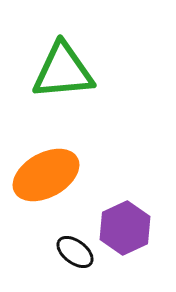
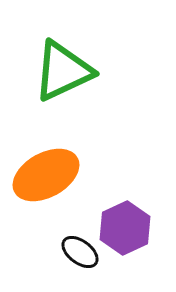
green triangle: rotated 20 degrees counterclockwise
black ellipse: moved 5 px right
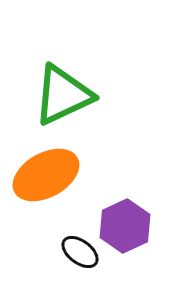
green triangle: moved 24 px down
purple hexagon: moved 2 px up
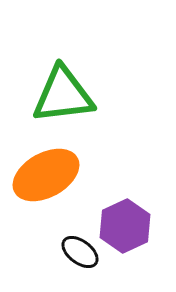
green triangle: rotated 18 degrees clockwise
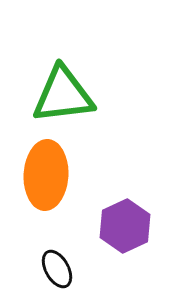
orange ellipse: rotated 58 degrees counterclockwise
black ellipse: moved 23 px left, 17 px down; rotated 24 degrees clockwise
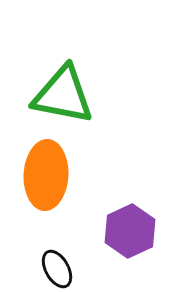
green triangle: rotated 18 degrees clockwise
purple hexagon: moved 5 px right, 5 px down
